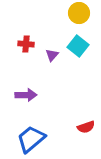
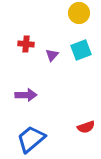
cyan square: moved 3 px right, 4 px down; rotated 30 degrees clockwise
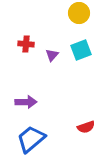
purple arrow: moved 7 px down
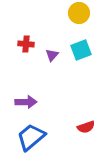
blue trapezoid: moved 2 px up
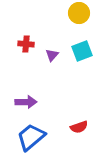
cyan square: moved 1 px right, 1 px down
red semicircle: moved 7 px left
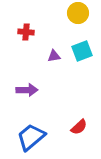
yellow circle: moved 1 px left
red cross: moved 12 px up
purple triangle: moved 2 px right, 1 px down; rotated 40 degrees clockwise
purple arrow: moved 1 px right, 12 px up
red semicircle: rotated 24 degrees counterclockwise
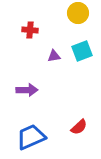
red cross: moved 4 px right, 2 px up
blue trapezoid: rotated 16 degrees clockwise
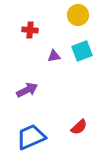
yellow circle: moved 2 px down
purple arrow: rotated 25 degrees counterclockwise
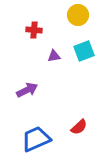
red cross: moved 4 px right
cyan square: moved 2 px right
blue trapezoid: moved 5 px right, 2 px down
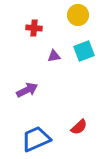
red cross: moved 2 px up
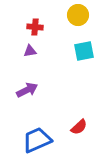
red cross: moved 1 px right, 1 px up
cyan square: rotated 10 degrees clockwise
purple triangle: moved 24 px left, 5 px up
blue trapezoid: moved 1 px right, 1 px down
